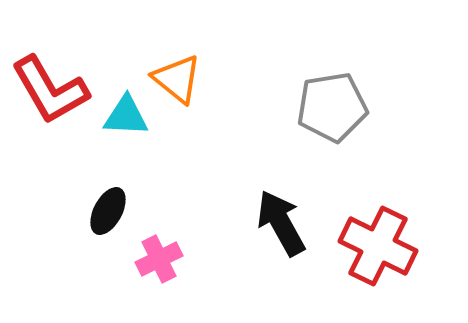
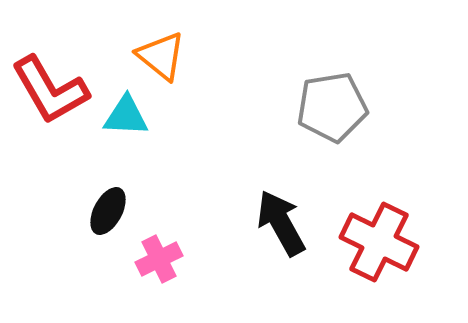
orange triangle: moved 16 px left, 23 px up
red cross: moved 1 px right, 4 px up
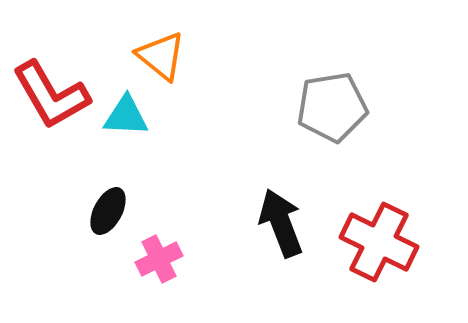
red L-shape: moved 1 px right, 5 px down
black arrow: rotated 8 degrees clockwise
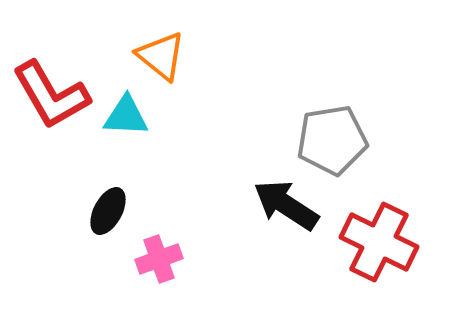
gray pentagon: moved 33 px down
black arrow: moved 5 px right, 18 px up; rotated 36 degrees counterclockwise
pink cross: rotated 6 degrees clockwise
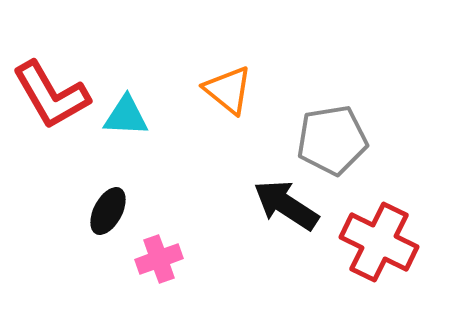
orange triangle: moved 67 px right, 34 px down
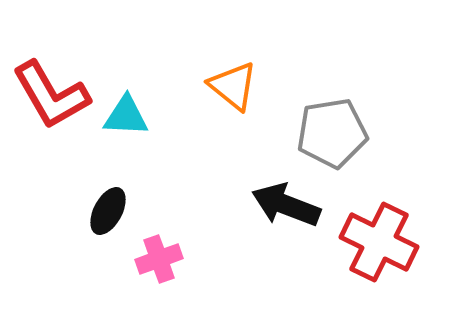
orange triangle: moved 5 px right, 4 px up
gray pentagon: moved 7 px up
black arrow: rotated 12 degrees counterclockwise
